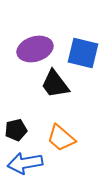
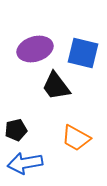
black trapezoid: moved 1 px right, 2 px down
orange trapezoid: moved 15 px right; rotated 12 degrees counterclockwise
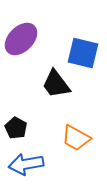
purple ellipse: moved 14 px left, 10 px up; rotated 28 degrees counterclockwise
black trapezoid: moved 2 px up
black pentagon: moved 2 px up; rotated 30 degrees counterclockwise
blue arrow: moved 1 px right, 1 px down
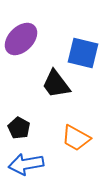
black pentagon: moved 3 px right
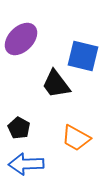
blue square: moved 3 px down
blue arrow: rotated 8 degrees clockwise
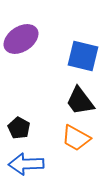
purple ellipse: rotated 12 degrees clockwise
black trapezoid: moved 24 px right, 17 px down
